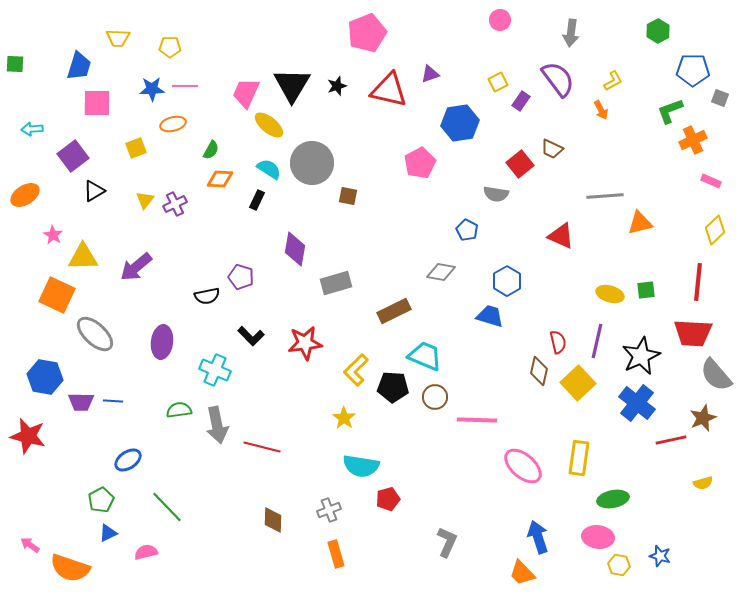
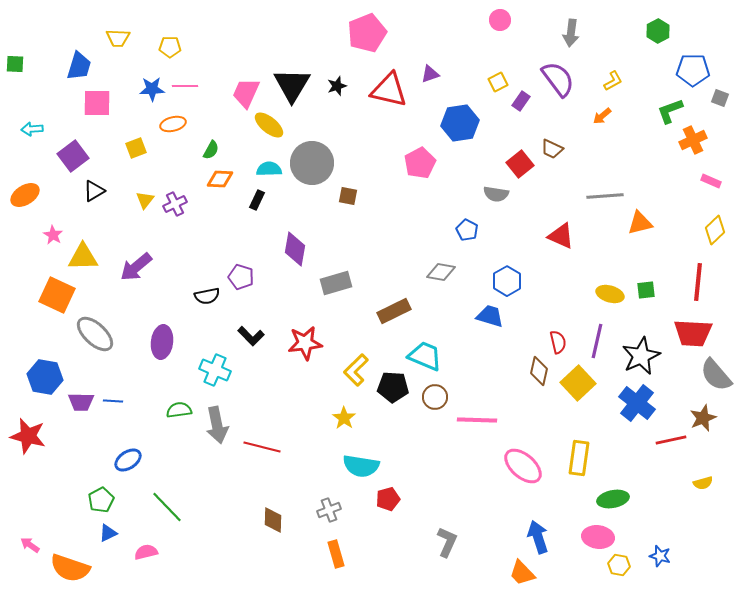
orange arrow at (601, 110): moved 1 px right, 6 px down; rotated 78 degrees clockwise
cyan semicircle at (269, 169): rotated 35 degrees counterclockwise
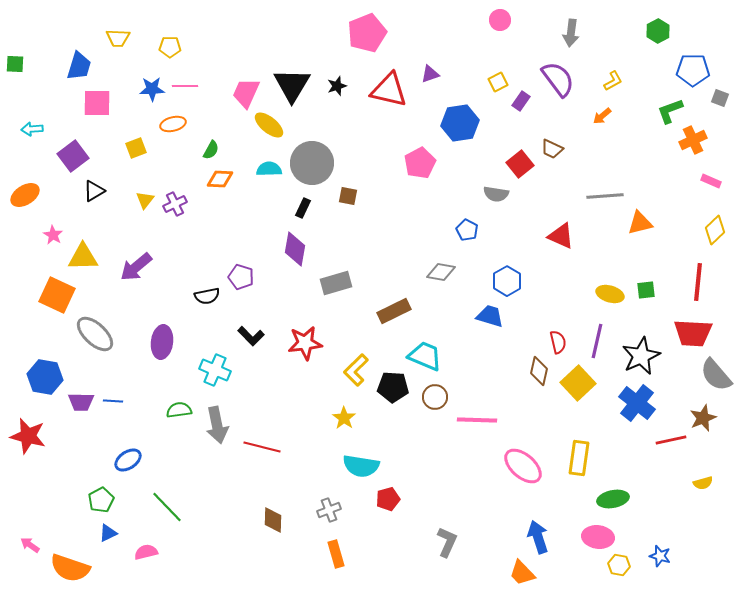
black rectangle at (257, 200): moved 46 px right, 8 px down
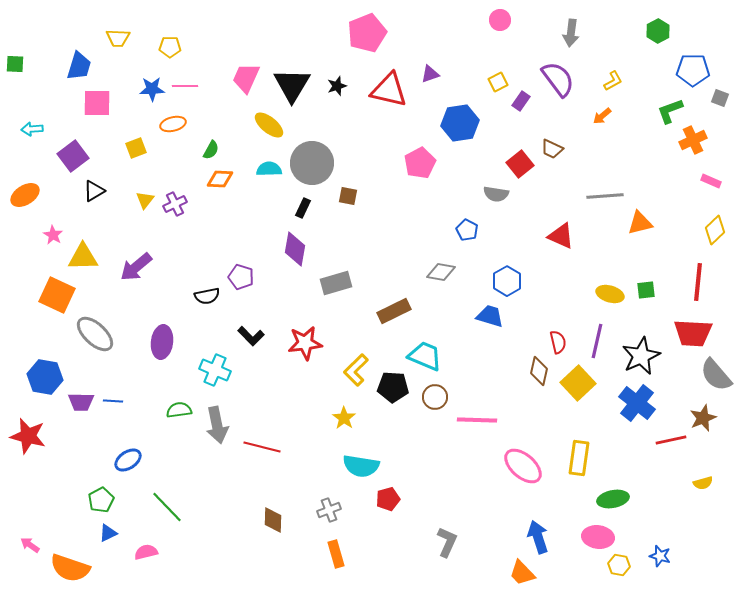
pink trapezoid at (246, 93): moved 15 px up
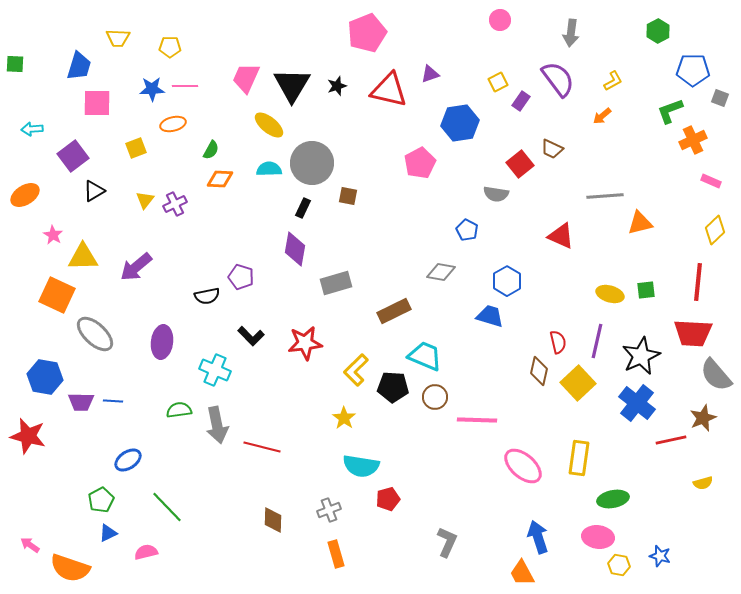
orange trapezoid at (522, 573): rotated 16 degrees clockwise
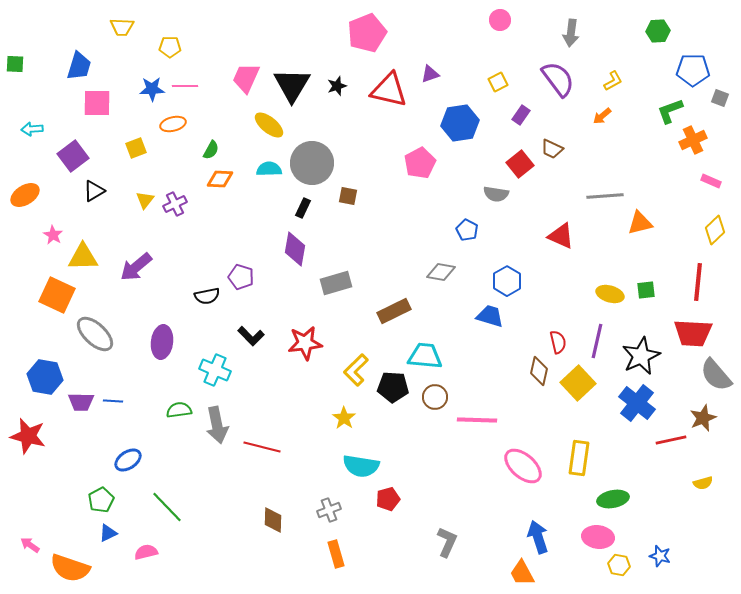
green hexagon at (658, 31): rotated 25 degrees clockwise
yellow trapezoid at (118, 38): moved 4 px right, 11 px up
purple rectangle at (521, 101): moved 14 px down
cyan trapezoid at (425, 356): rotated 18 degrees counterclockwise
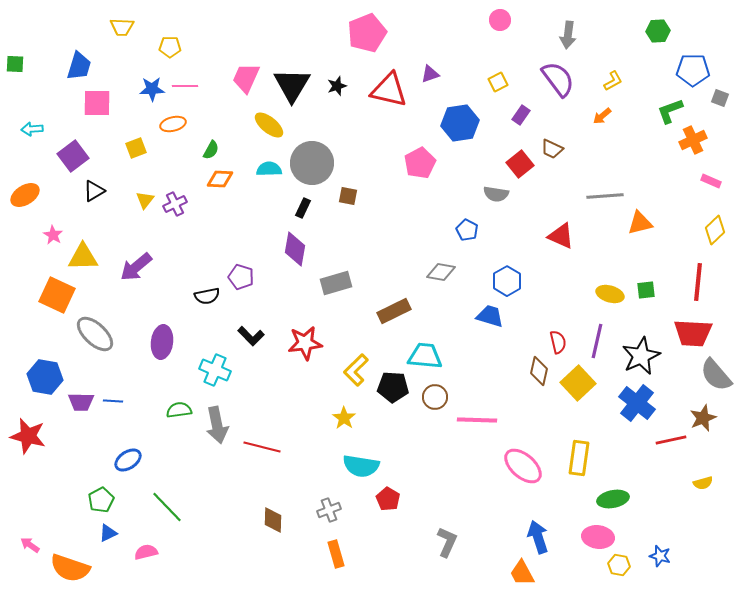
gray arrow at (571, 33): moved 3 px left, 2 px down
red pentagon at (388, 499): rotated 25 degrees counterclockwise
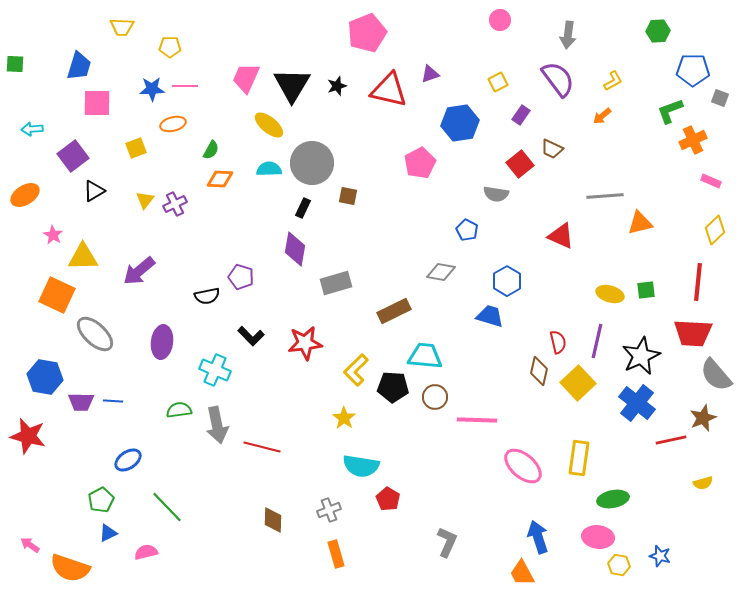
purple arrow at (136, 267): moved 3 px right, 4 px down
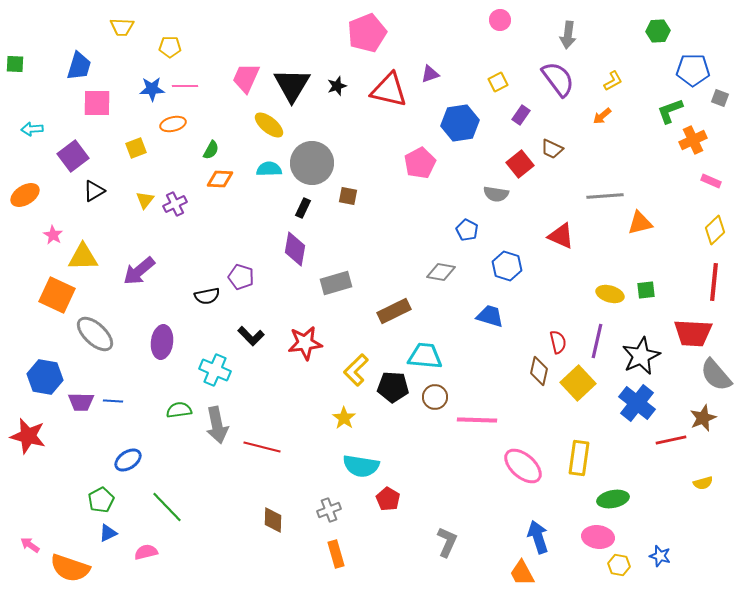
blue hexagon at (507, 281): moved 15 px up; rotated 12 degrees counterclockwise
red line at (698, 282): moved 16 px right
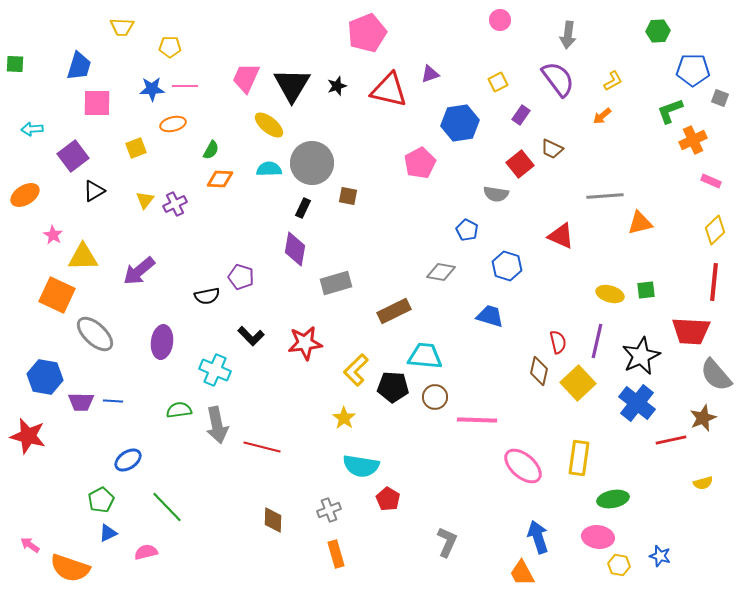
red trapezoid at (693, 333): moved 2 px left, 2 px up
